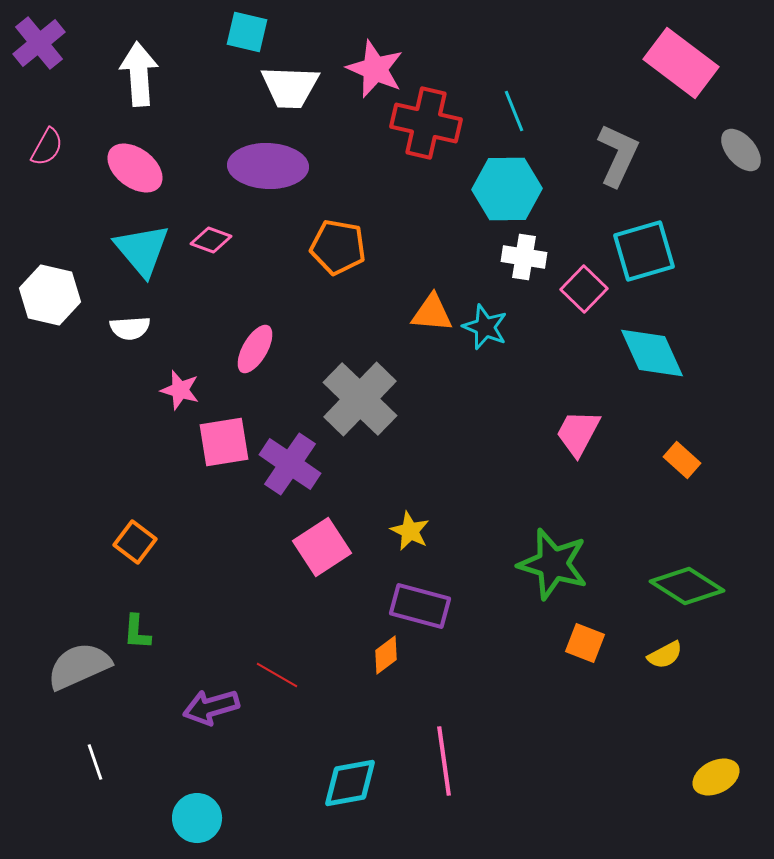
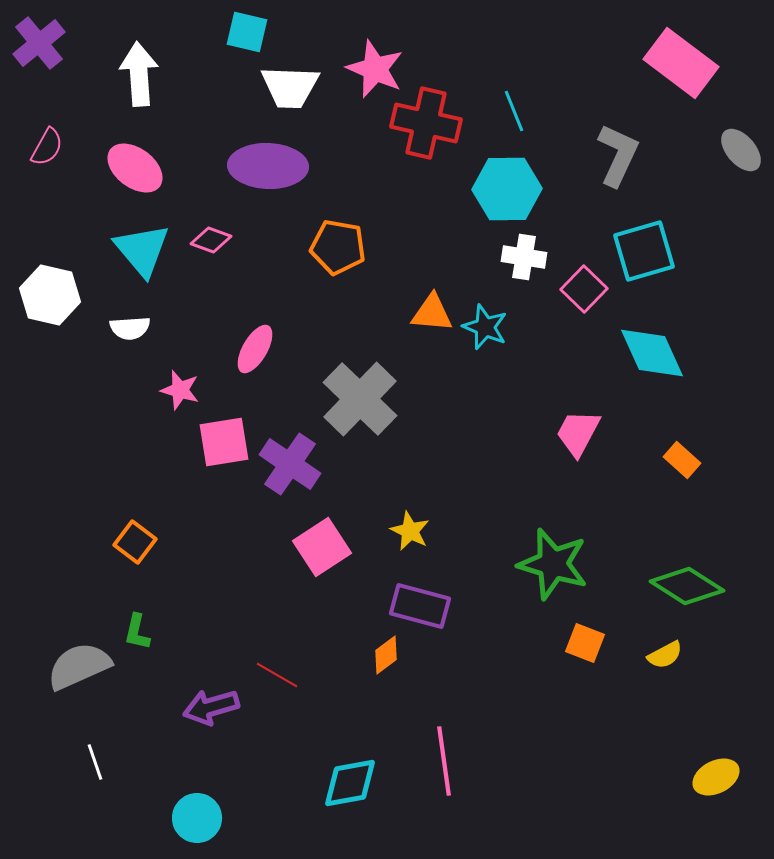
green L-shape at (137, 632): rotated 9 degrees clockwise
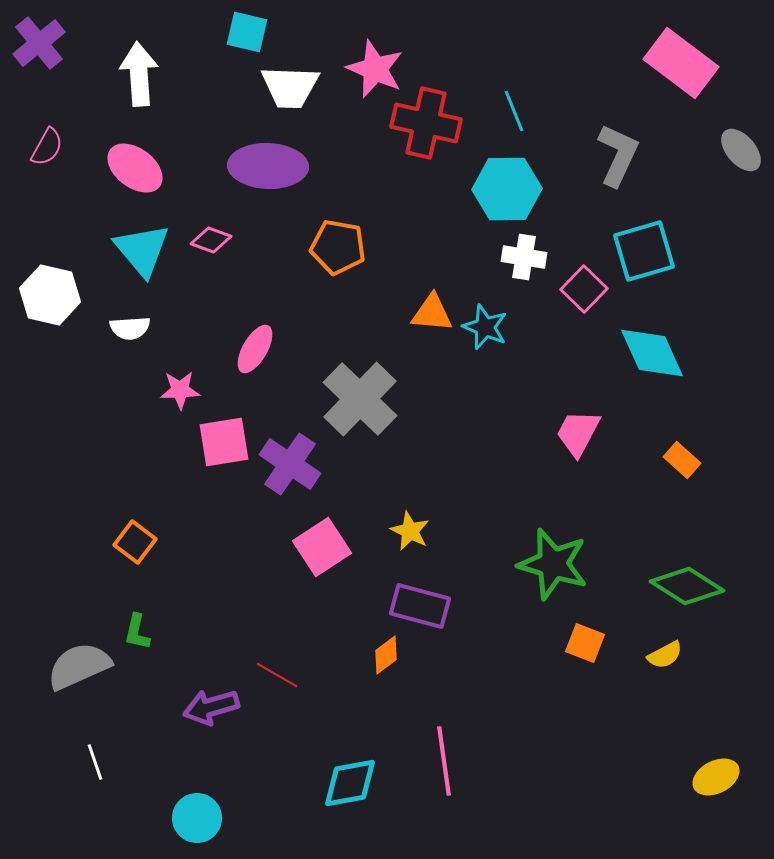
pink star at (180, 390): rotated 18 degrees counterclockwise
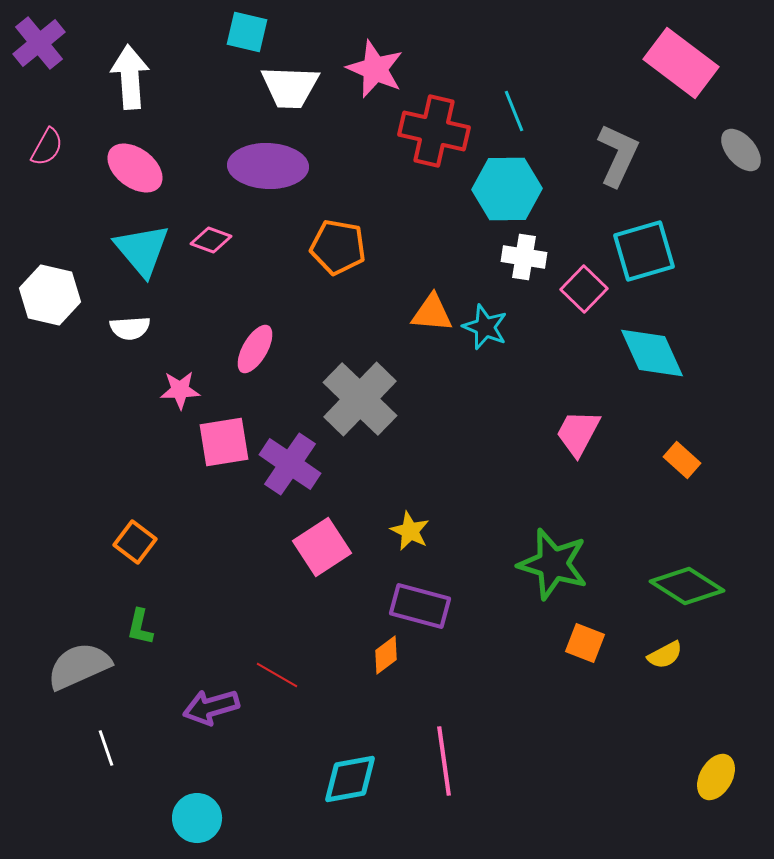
white arrow at (139, 74): moved 9 px left, 3 px down
red cross at (426, 123): moved 8 px right, 8 px down
green L-shape at (137, 632): moved 3 px right, 5 px up
white line at (95, 762): moved 11 px right, 14 px up
yellow ellipse at (716, 777): rotated 33 degrees counterclockwise
cyan diamond at (350, 783): moved 4 px up
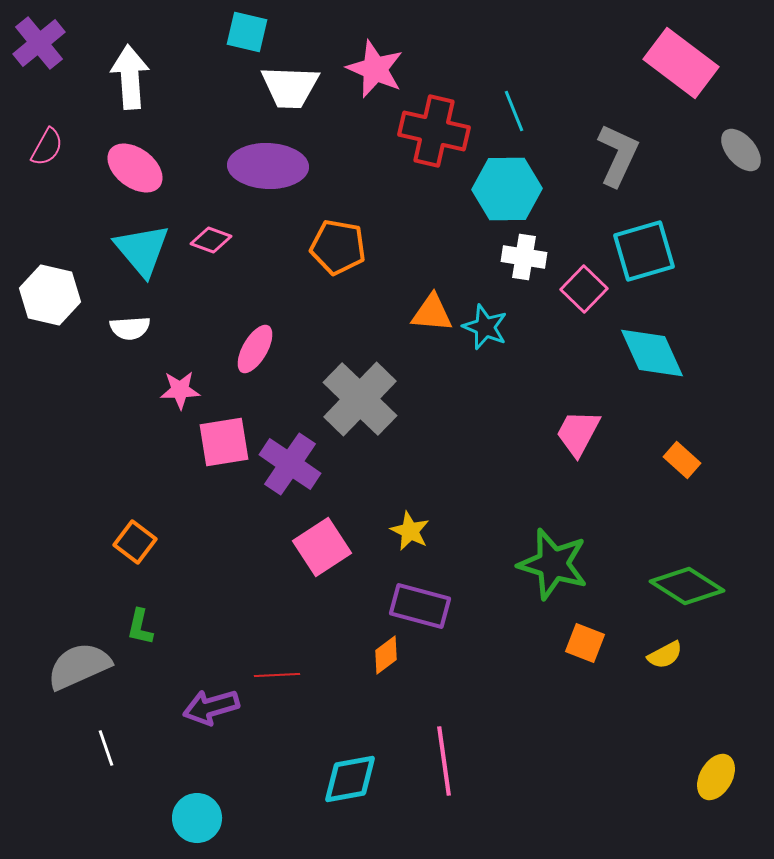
red line at (277, 675): rotated 33 degrees counterclockwise
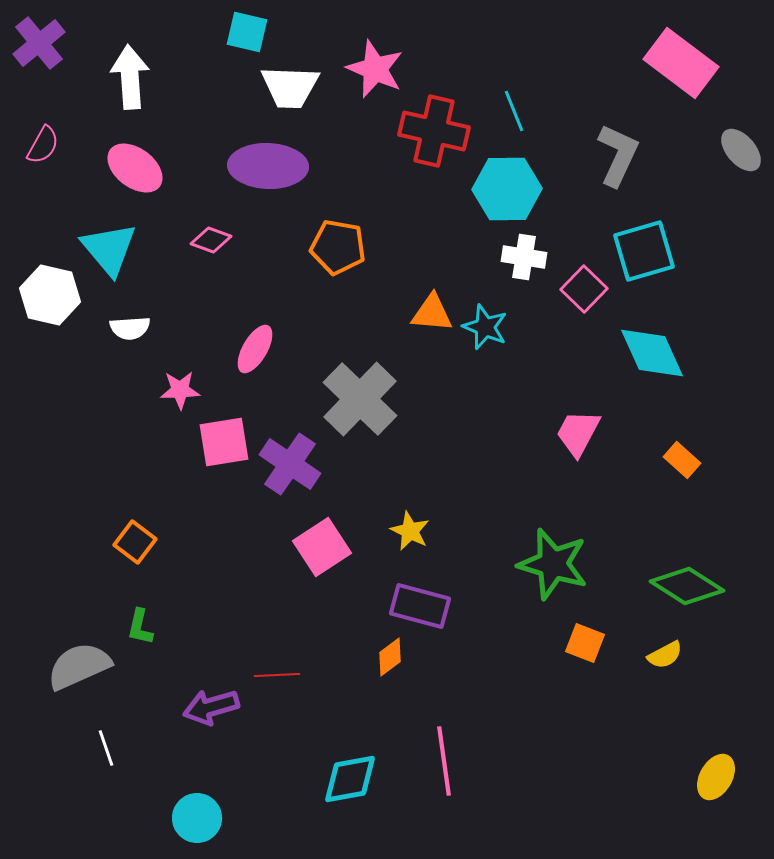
pink semicircle at (47, 147): moved 4 px left, 2 px up
cyan triangle at (142, 250): moved 33 px left, 1 px up
orange diamond at (386, 655): moved 4 px right, 2 px down
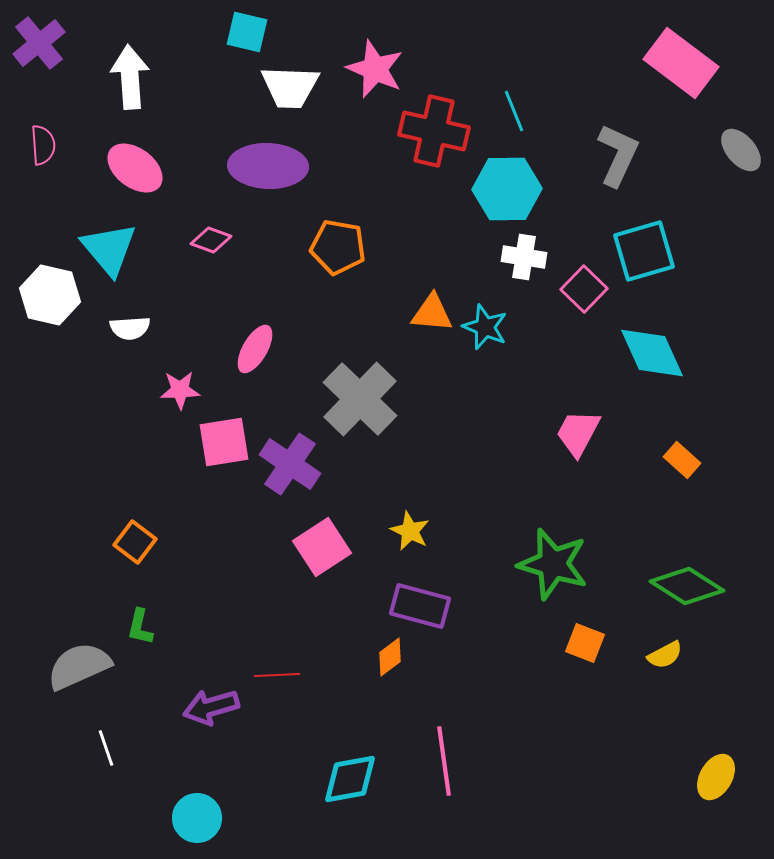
pink semicircle at (43, 145): rotated 33 degrees counterclockwise
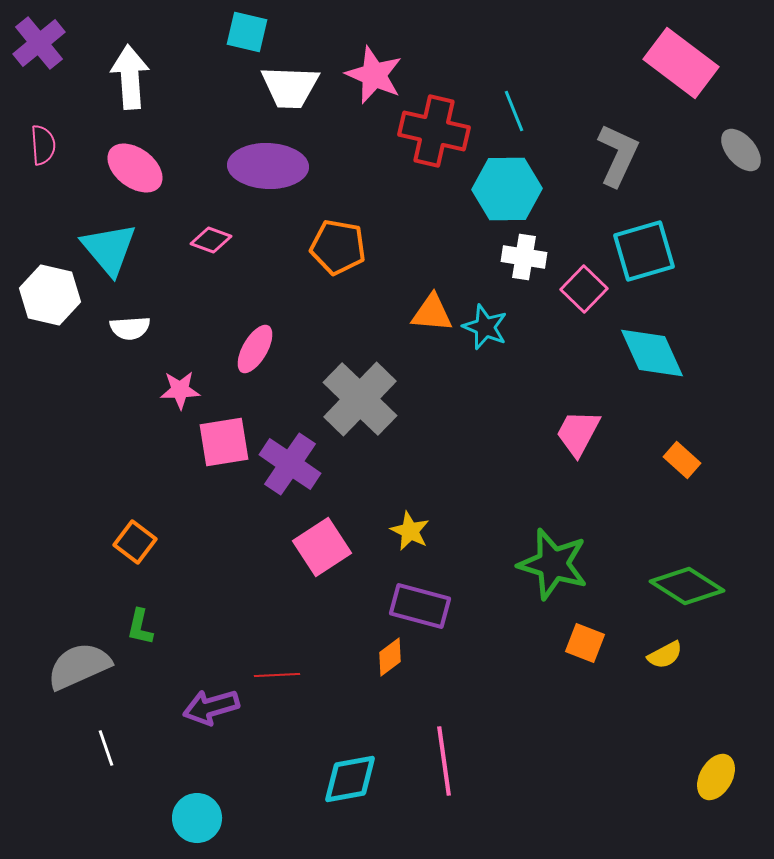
pink star at (375, 69): moved 1 px left, 6 px down
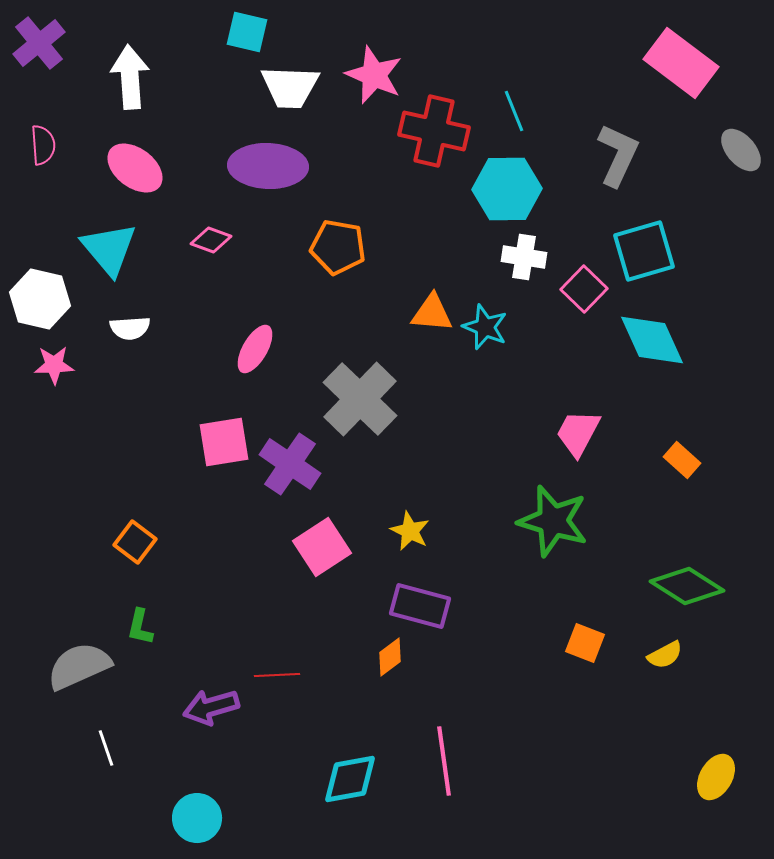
white hexagon at (50, 295): moved 10 px left, 4 px down
cyan diamond at (652, 353): moved 13 px up
pink star at (180, 390): moved 126 px left, 25 px up
green star at (553, 564): moved 43 px up
